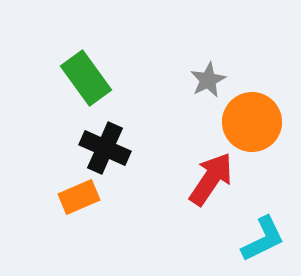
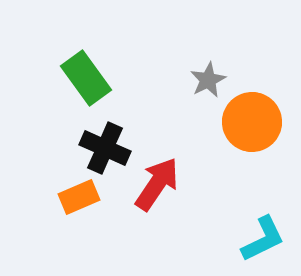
red arrow: moved 54 px left, 5 px down
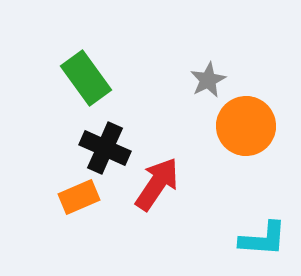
orange circle: moved 6 px left, 4 px down
cyan L-shape: rotated 30 degrees clockwise
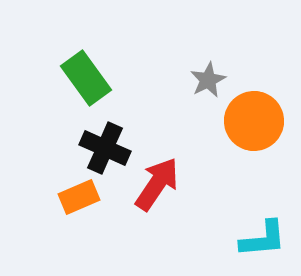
orange circle: moved 8 px right, 5 px up
cyan L-shape: rotated 9 degrees counterclockwise
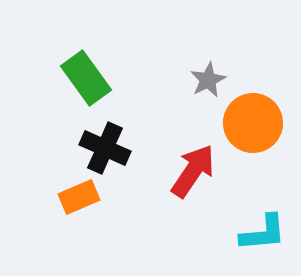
orange circle: moved 1 px left, 2 px down
red arrow: moved 36 px right, 13 px up
cyan L-shape: moved 6 px up
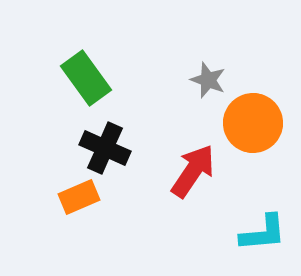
gray star: rotated 24 degrees counterclockwise
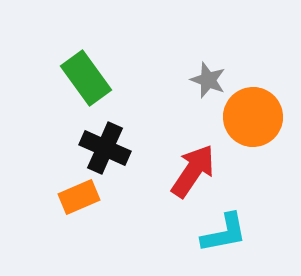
orange circle: moved 6 px up
cyan L-shape: moved 39 px left; rotated 6 degrees counterclockwise
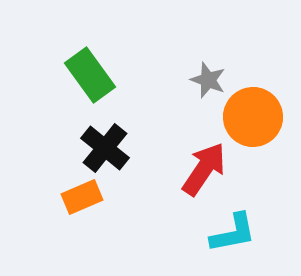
green rectangle: moved 4 px right, 3 px up
black cross: rotated 15 degrees clockwise
red arrow: moved 11 px right, 2 px up
orange rectangle: moved 3 px right
cyan L-shape: moved 9 px right
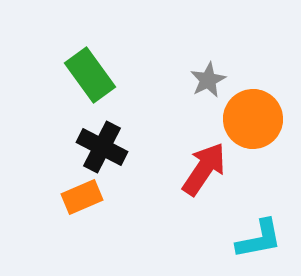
gray star: rotated 24 degrees clockwise
orange circle: moved 2 px down
black cross: moved 3 px left, 1 px up; rotated 12 degrees counterclockwise
cyan L-shape: moved 26 px right, 6 px down
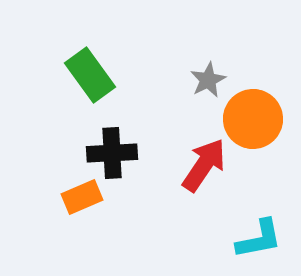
black cross: moved 10 px right, 6 px down; rotated 30 degrees counterclockwise
red arrow: moved 4 px up
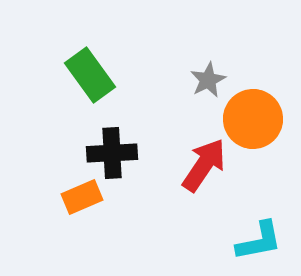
cyan L-shape: moved 2 px down
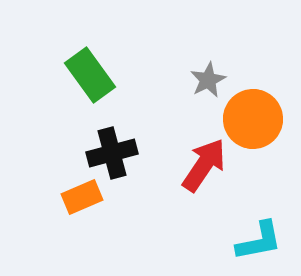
black cross: rotated 12 degrees counterclockwise
